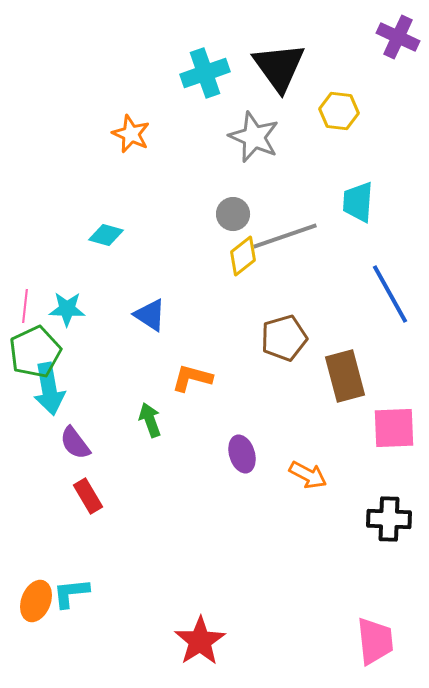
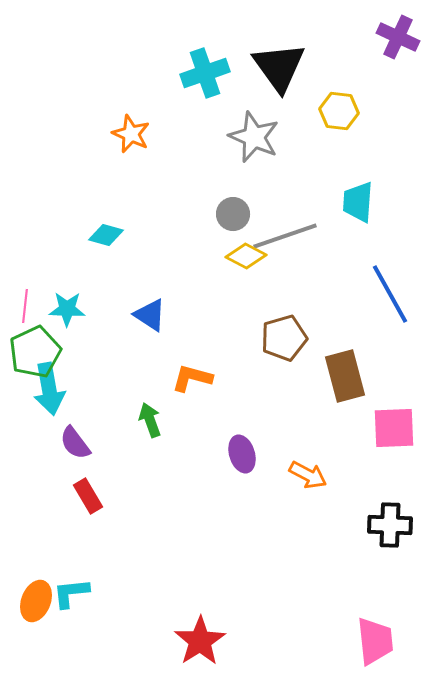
yellow diamond: moved 3 px right; rotated 66 degrees clockwise
black cross: moved 1 px right, 6 px down
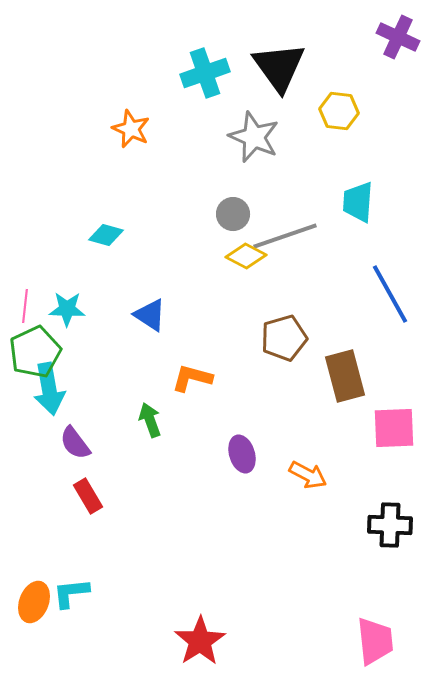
orange star: moved 5 px up
orange ellipse: moved 2 px left, 1 px down
